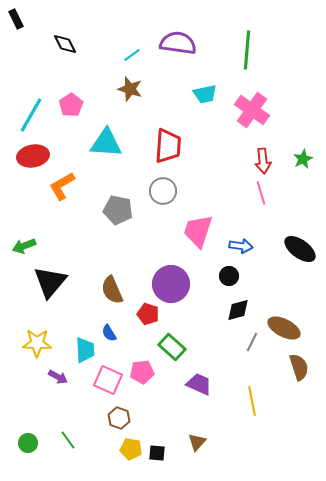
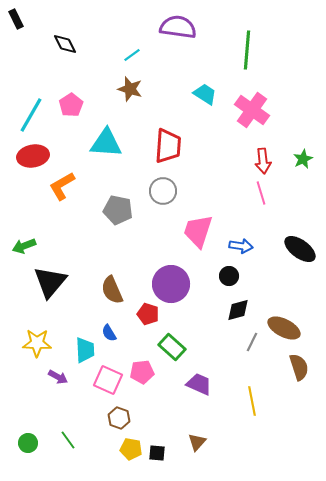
purple semicircle at (178, 43): moved 16 px up
cyan trapezoid at (205, 94): rotated 135 degrees counterclockwise
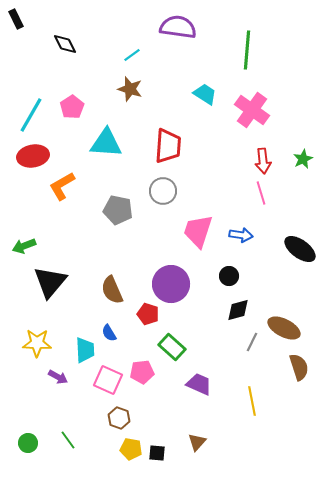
pink pentagon at (71, 105): moved 1 px right, 2 px down
blue arrow at (241, 246): moved 11 px up
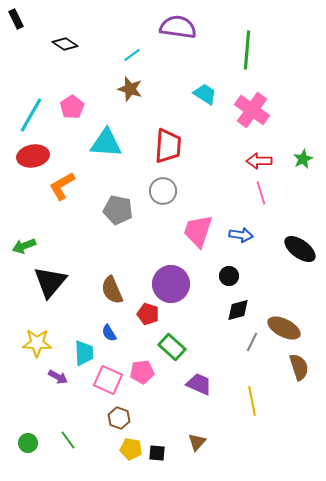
black diamond at (65, 44): rotated 30 degrees counterclockwise
red arrow at (263, 161): moved 4 px left; rotated 95 degrees clockwise
cyan trapezoid at (85, 350): moved 1 px left, 3 px down
